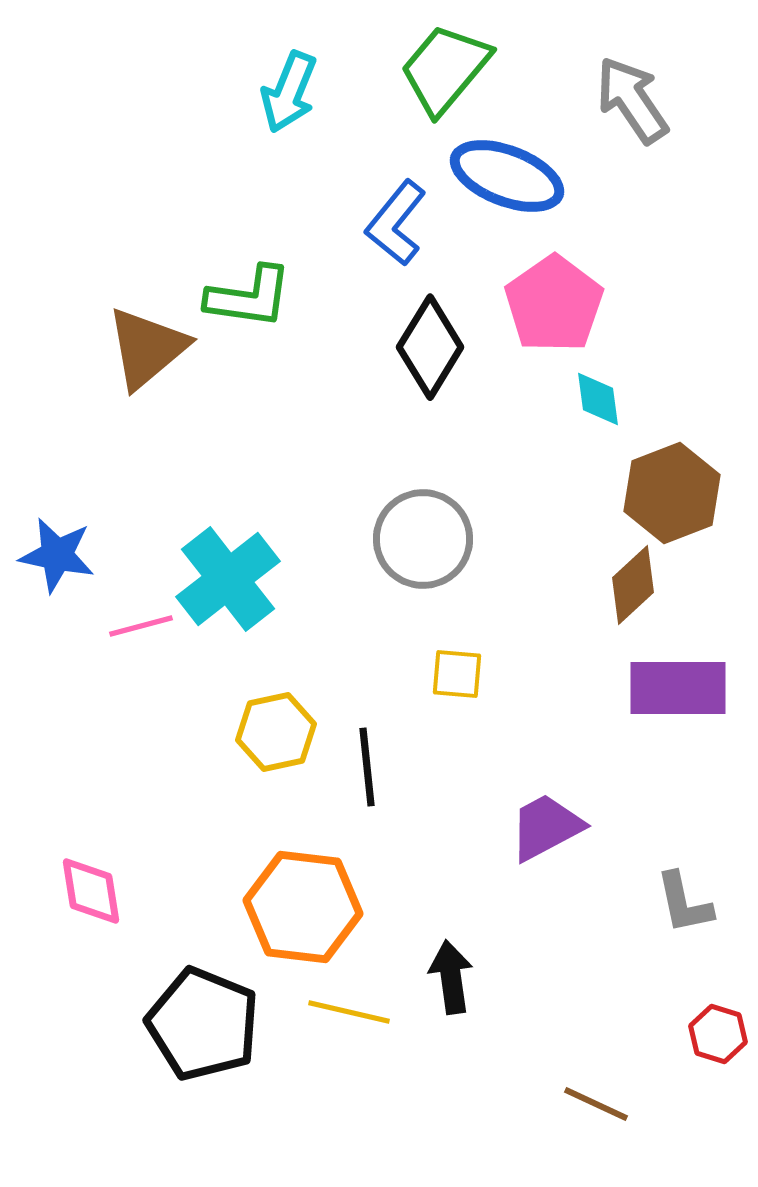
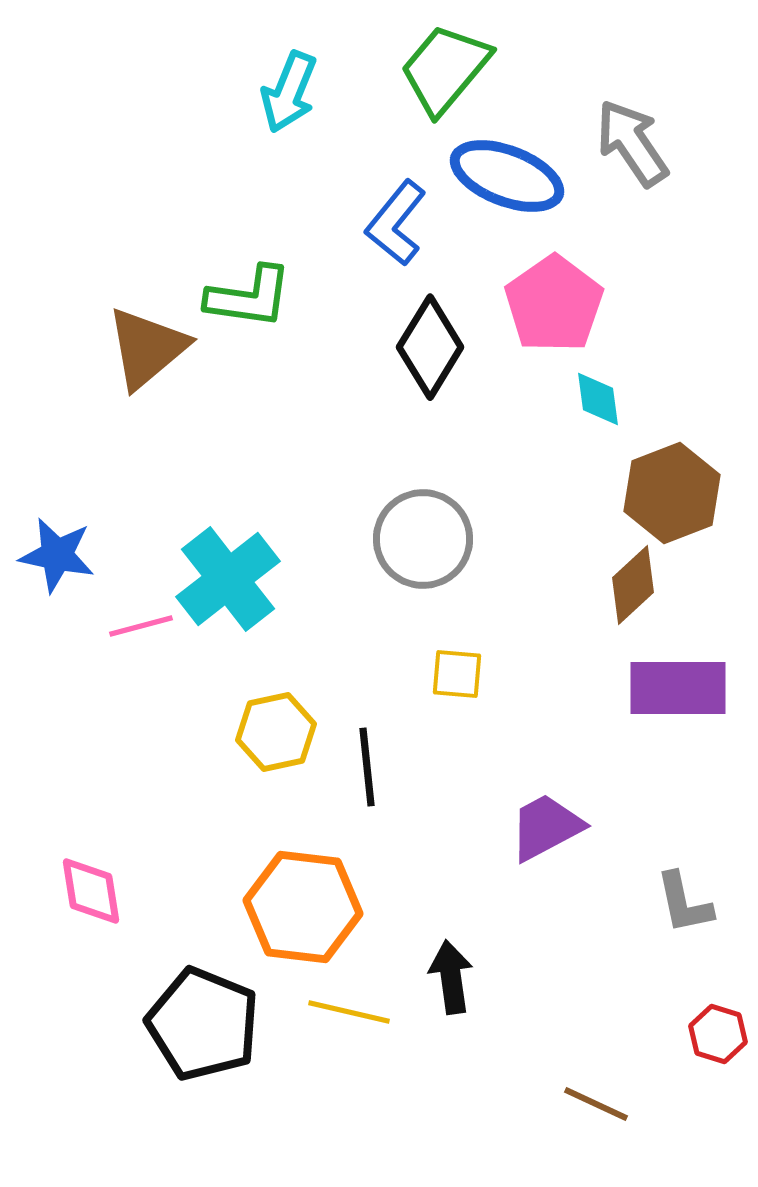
gray arrow: moved 43 px down
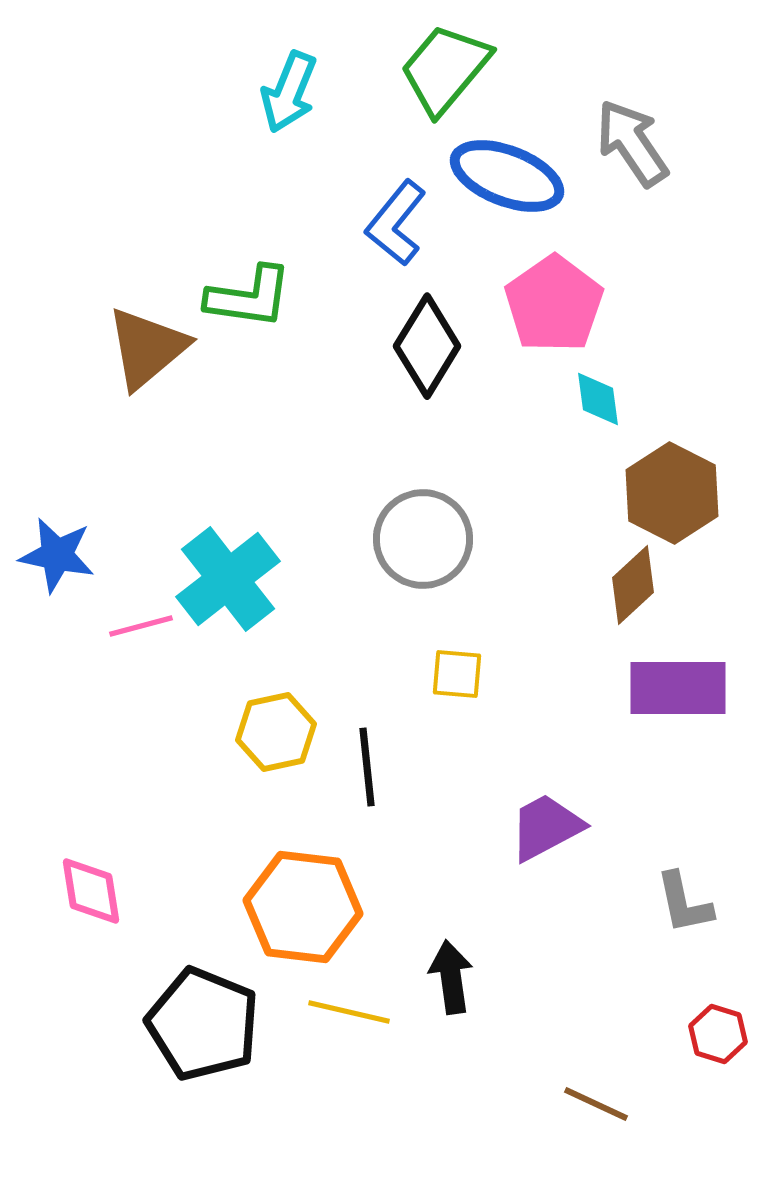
black diamond: moved 3 px left, 1 px up
brown hexagon: rotated 12 degrees counterclockwise
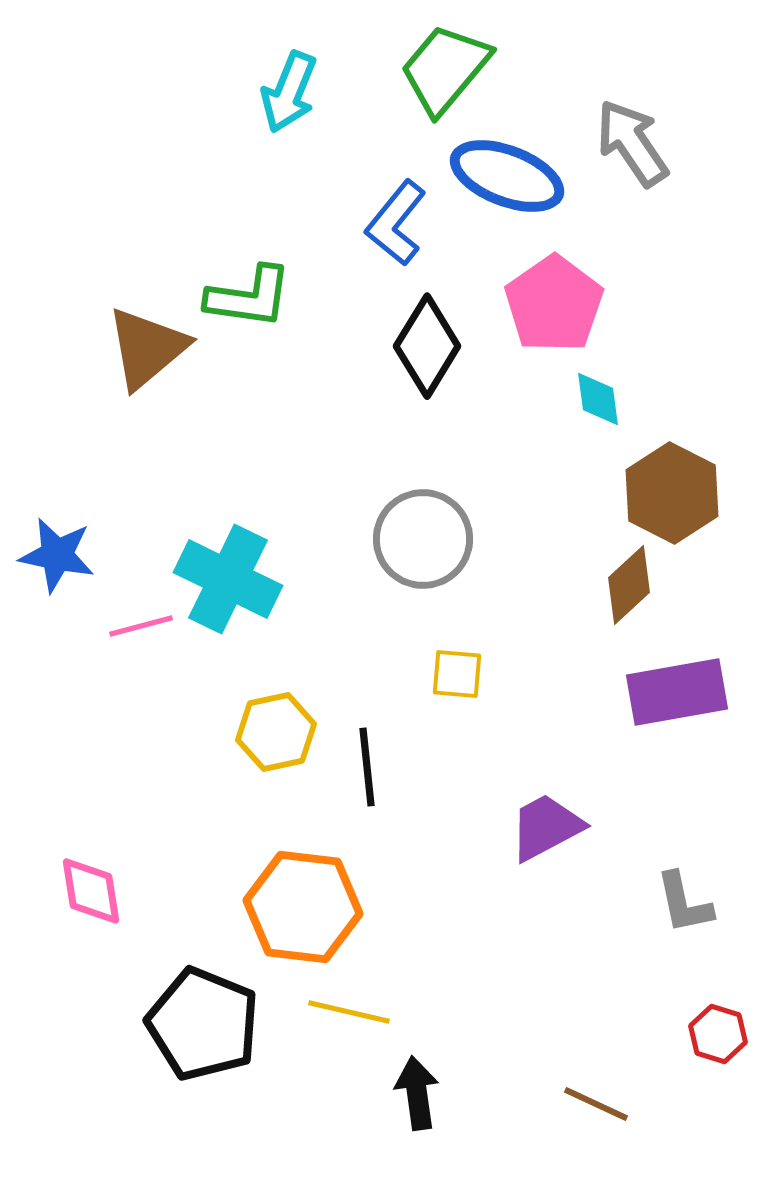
cyan cross: rotated 26 degrees counterclockwise
brown diamond: moved 4 px left
purple rectangle: moved 1 px left, 4 px down; rotated 10 degrees counterclockwise
black arrow: moved 34 px left, 116 px down
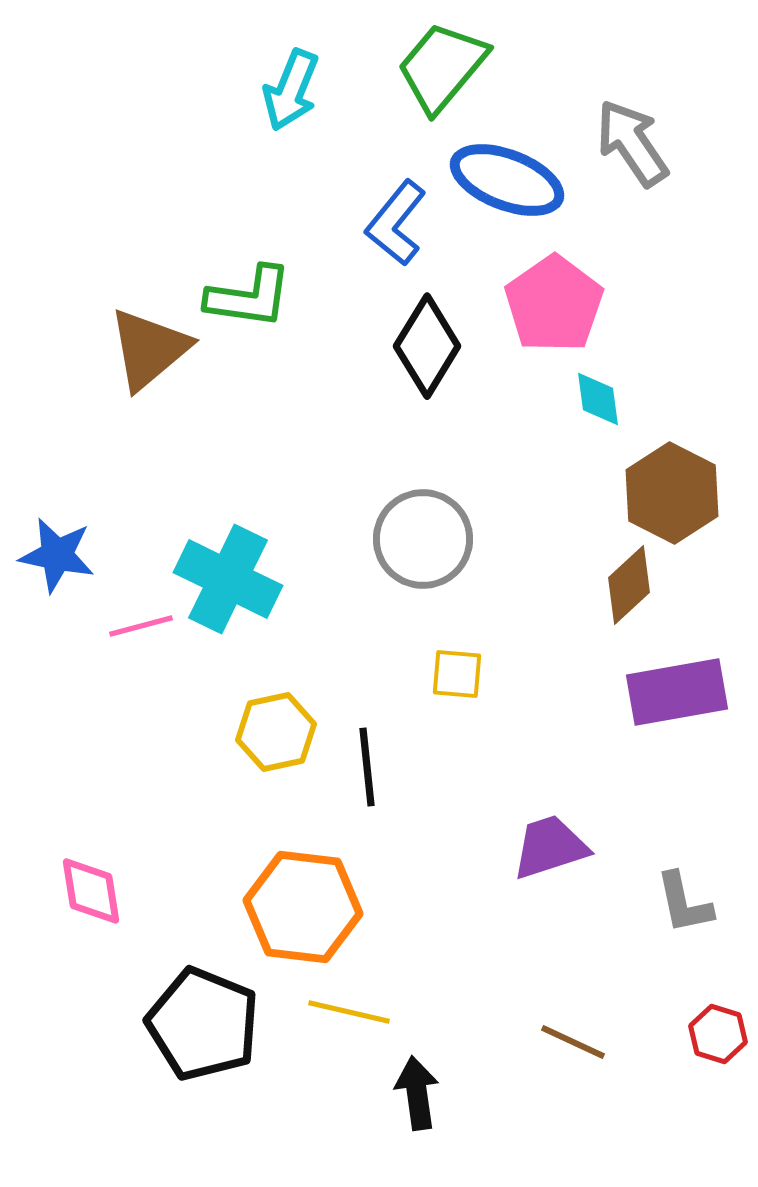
green trapezoid: moved 3 px left, 2 px up
cyan arrow: moved 2 px right, 2 px up
blue ellipse: moved 4 px down
brown triangle: moved 2 px right, 1 px down
purple trapezoid: moved 4 px right, 20 px down; rotated 10 degrees clockwise
brown line: moved 23 px left, 62 px up
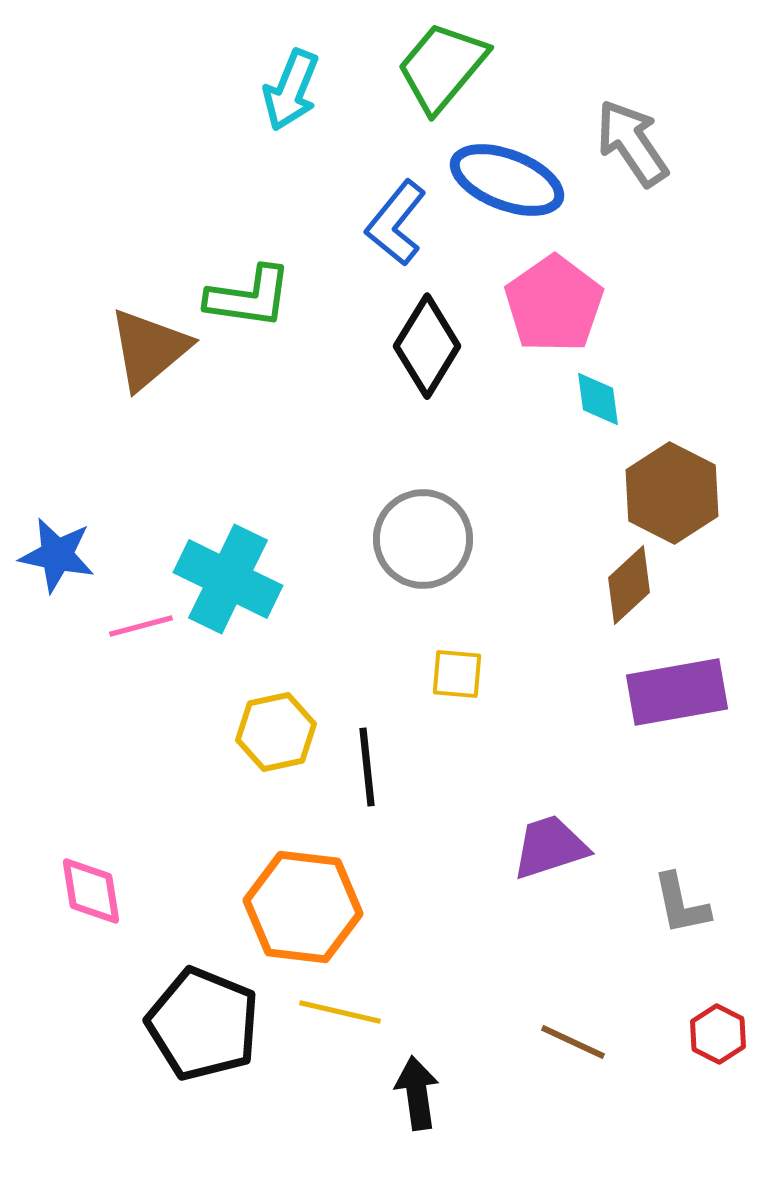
gray L-shape: moved 3 px left, 1 px down
yellow line: moved 9 px left
red hexagon: rotated 10 degrees clockwise
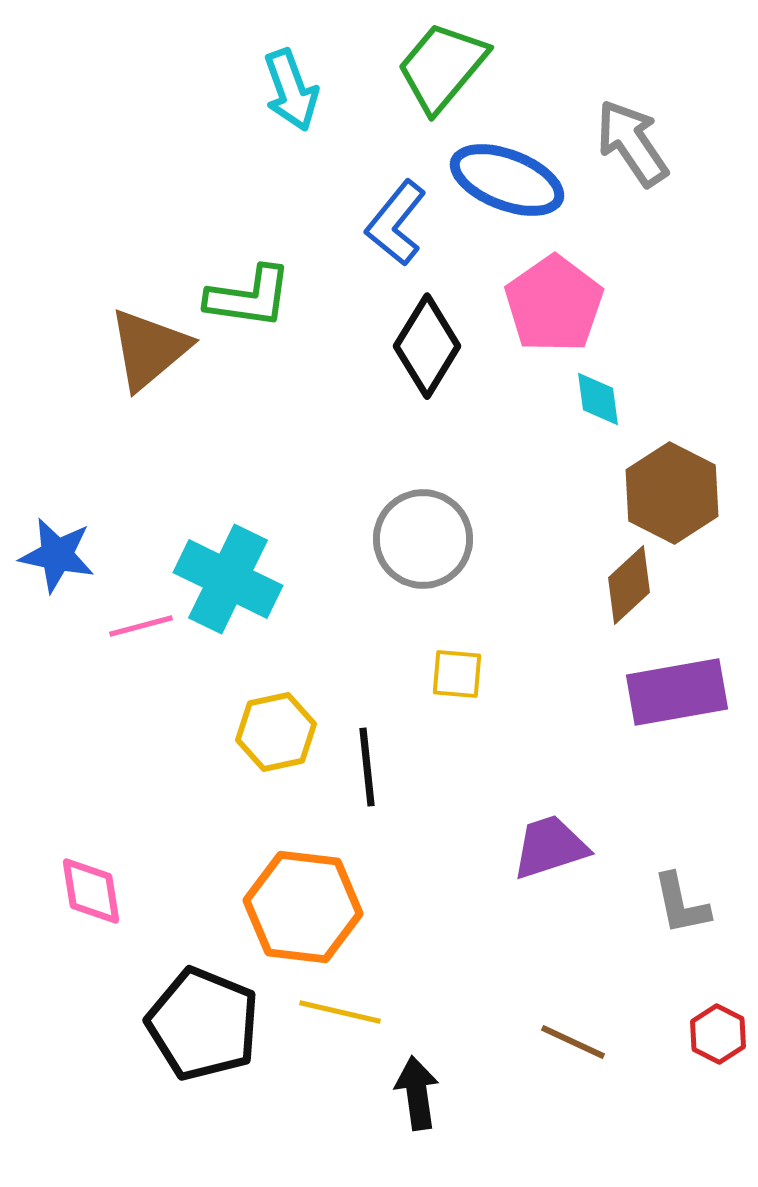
cyan arrow: rotated 42 degrees counterclockwise
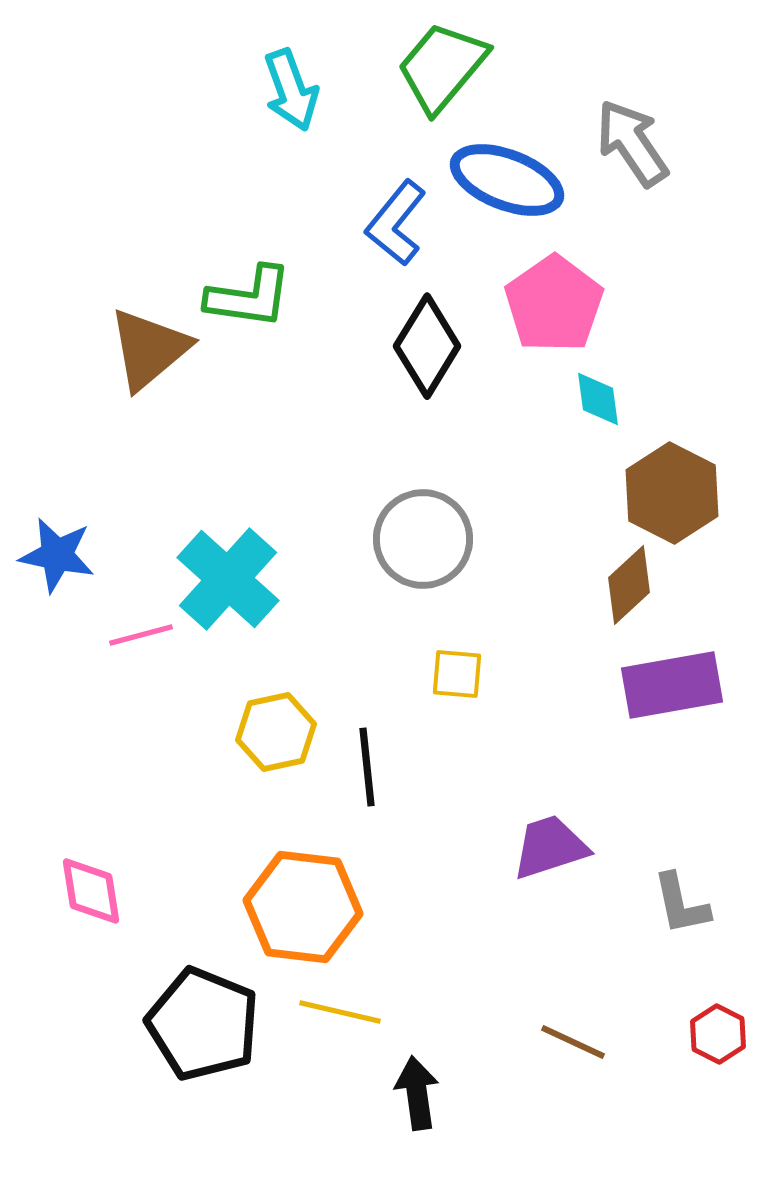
cyan cross: rotated 16 degrees clockwise
pink line: moved 9 px down
purple rectangle: moved 5 px left, 7 px up
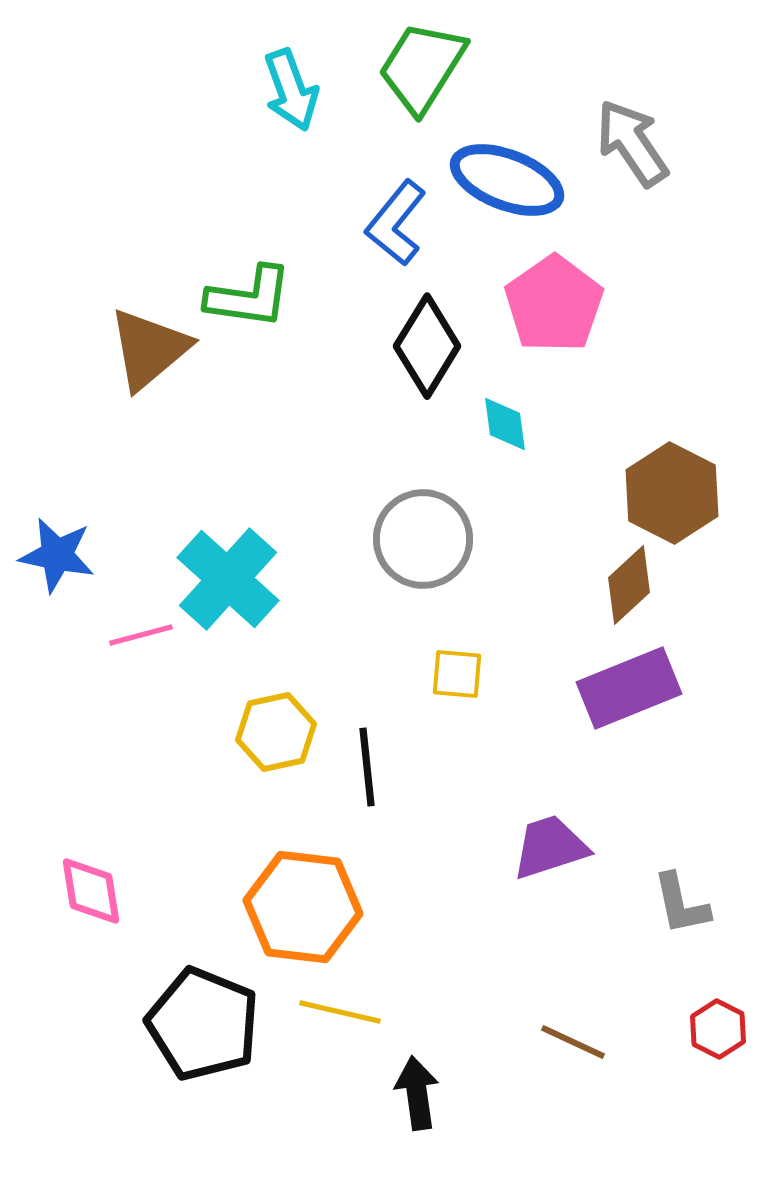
green trapezoid: moved 20 px left; rotated 8 degrees counterclockwise
cyan diamond: moved 93 px left, 25 px down
purple rectangle: moved 43 px left, 3 px down; rotated 12 degrees counterclockwise
red hexagon: moved 5 px up
